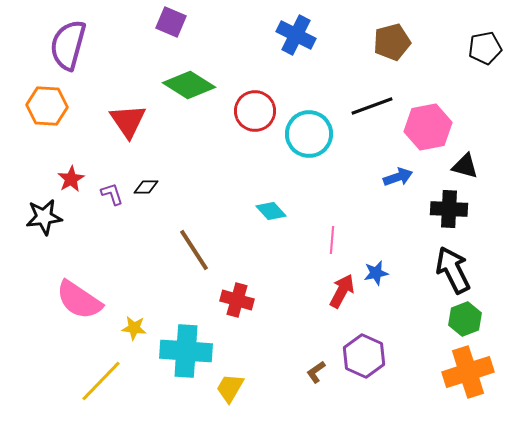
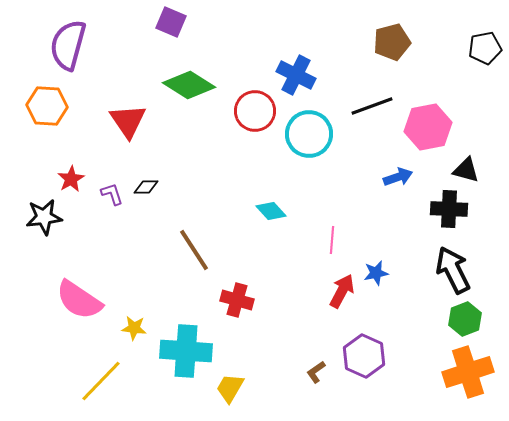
blue cross: moved 40 px down
black triangle: moved 1 px right, 4 px down
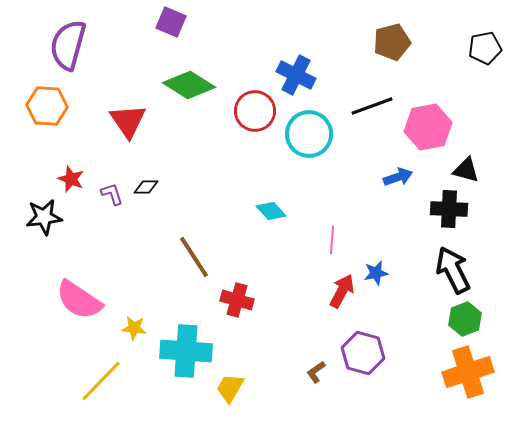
red star: rotated 20 degrees counterclockwise
brown line: moved 7 px down
purple hexagon: moved 1 px left, 3 px up; rotated 9 degrees counterclockwise
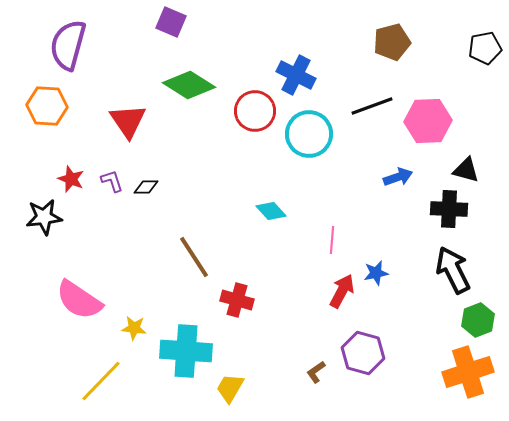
pink hexagon: moved 6 px up; rotated 9 degrees clockwise
purple L-shape: moved 13 px up
green hexagon: moved 13 px right, 1 px down
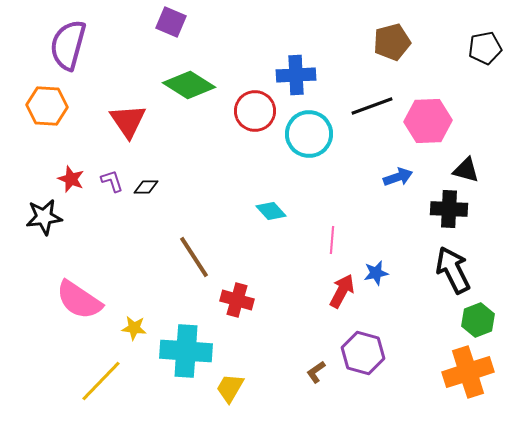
blue cross: rotated 30 degrees counterclockwise
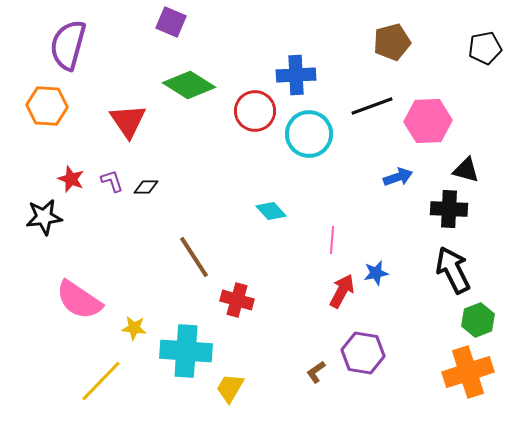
purple hexagon: rotated 6 degrees counterclockwise
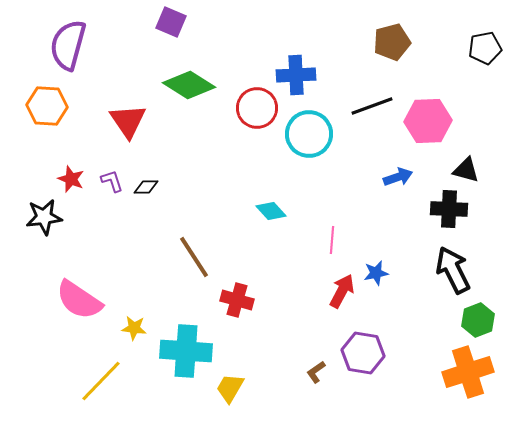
red circle: moved 2 px right, 3 px up
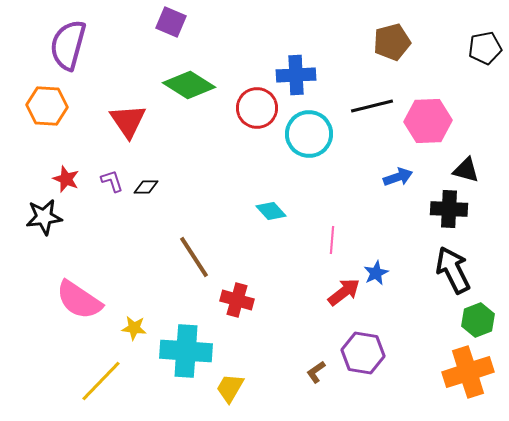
black line: rotated 6 degrees clockwise
red star: moved 5 px left
blue star: rotated 15 degrees counterclockwise
red arrow: moved 2 px right, 1 px down; rotated 24 degrees clockwise
